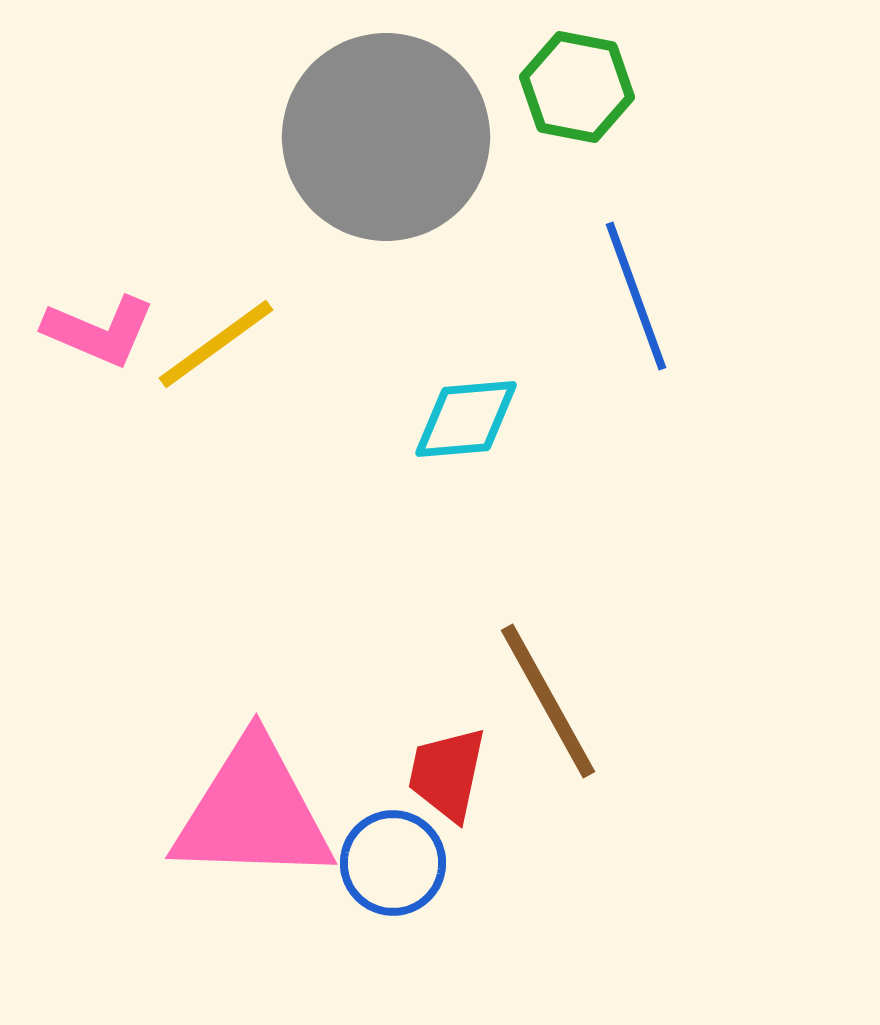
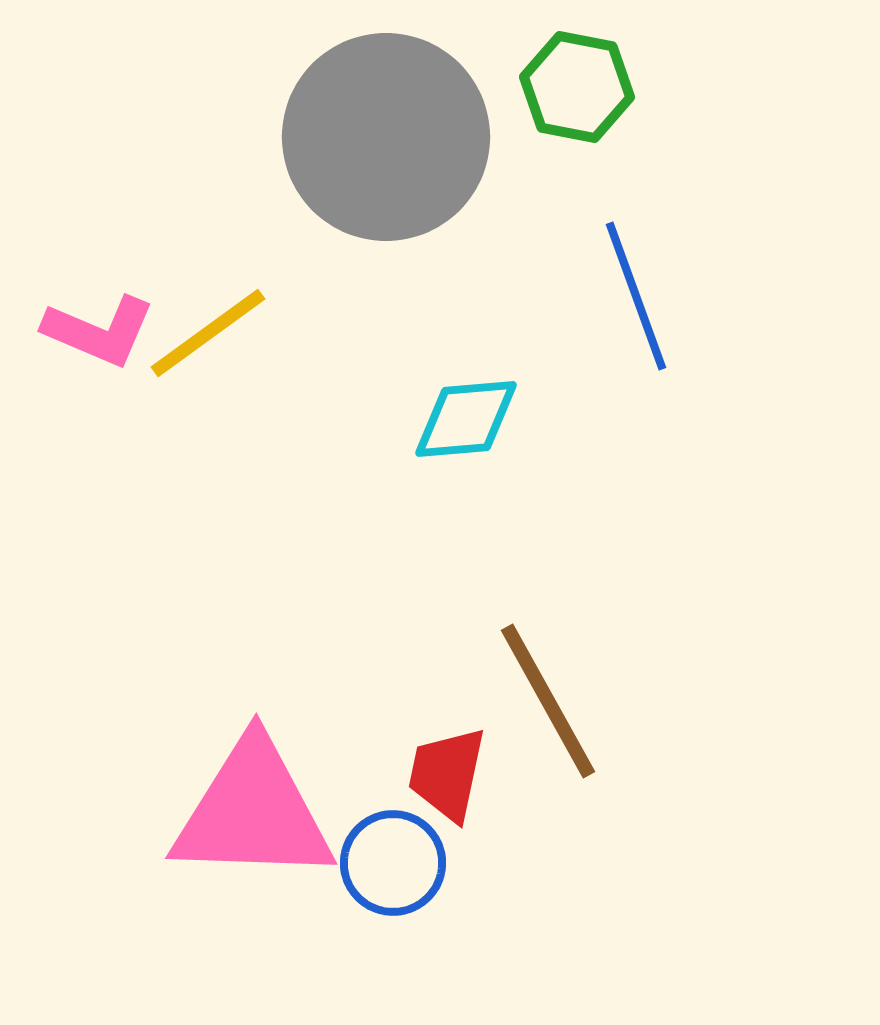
yellow line: moved 8 px left, 11 px up
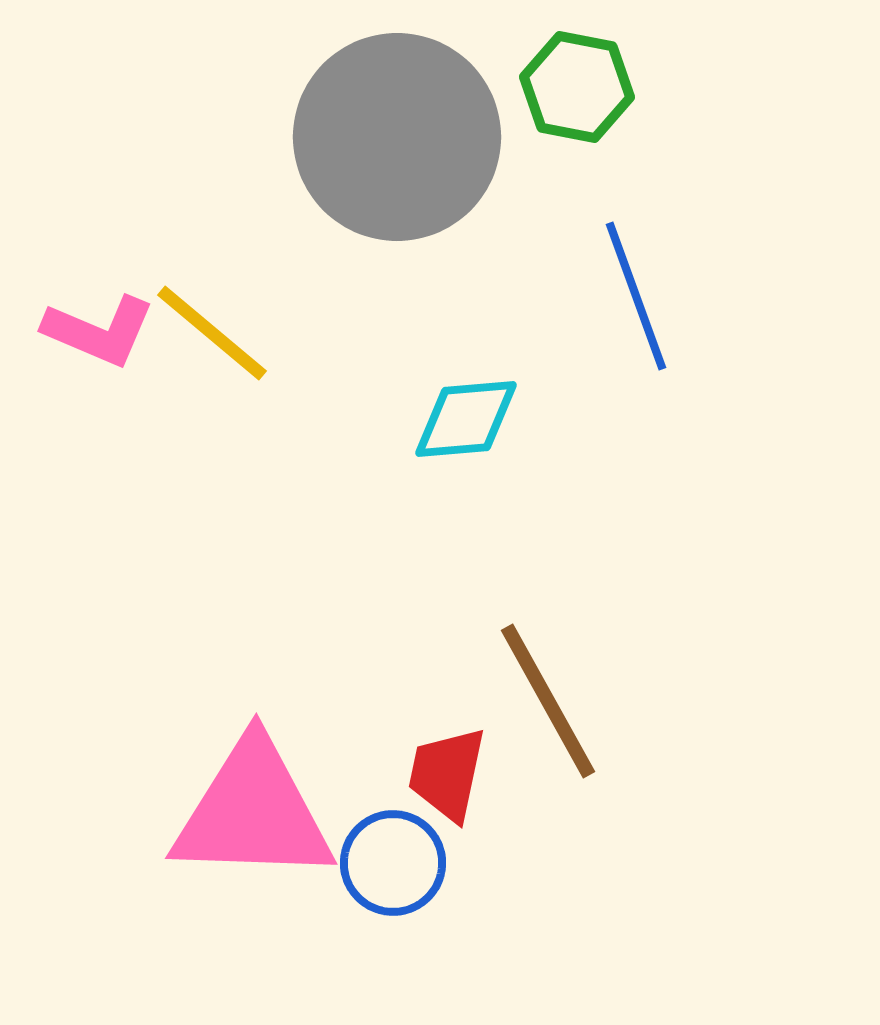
gray circle: moved 11 px right
yellow line: moved 4 px right; rotated 76 degrees clockwise
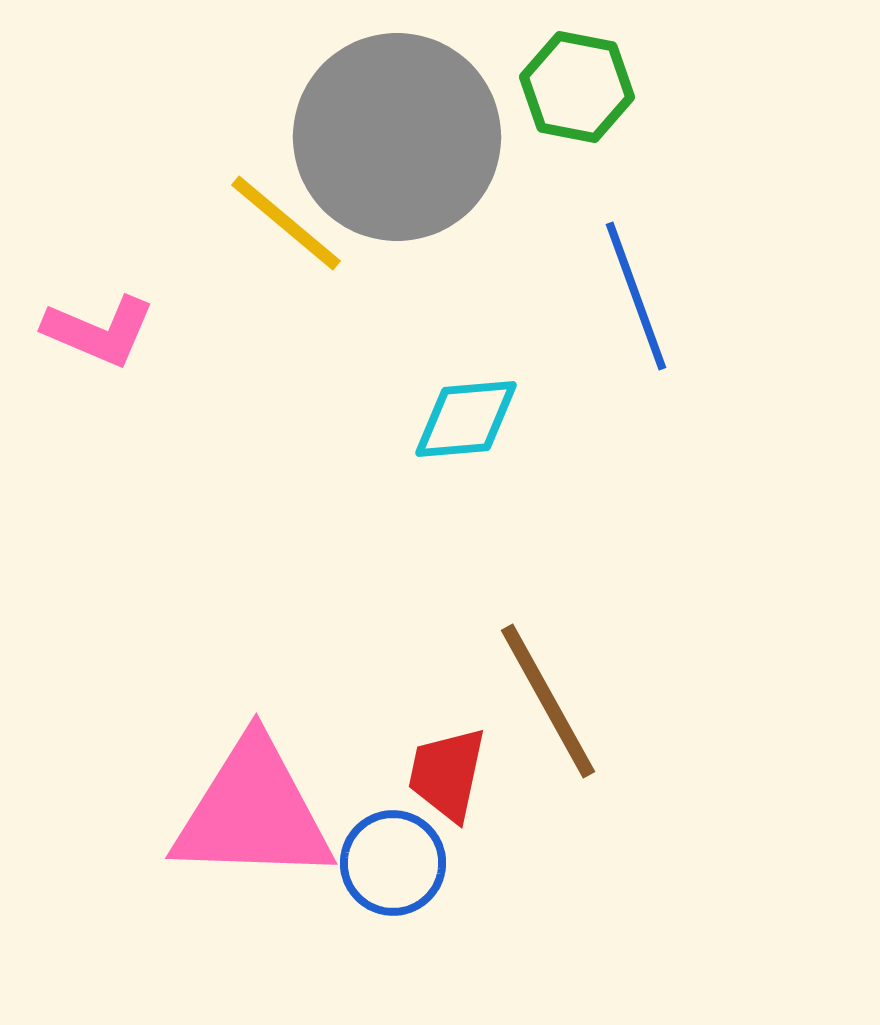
yellow line: moved 74 px right, 110 px up
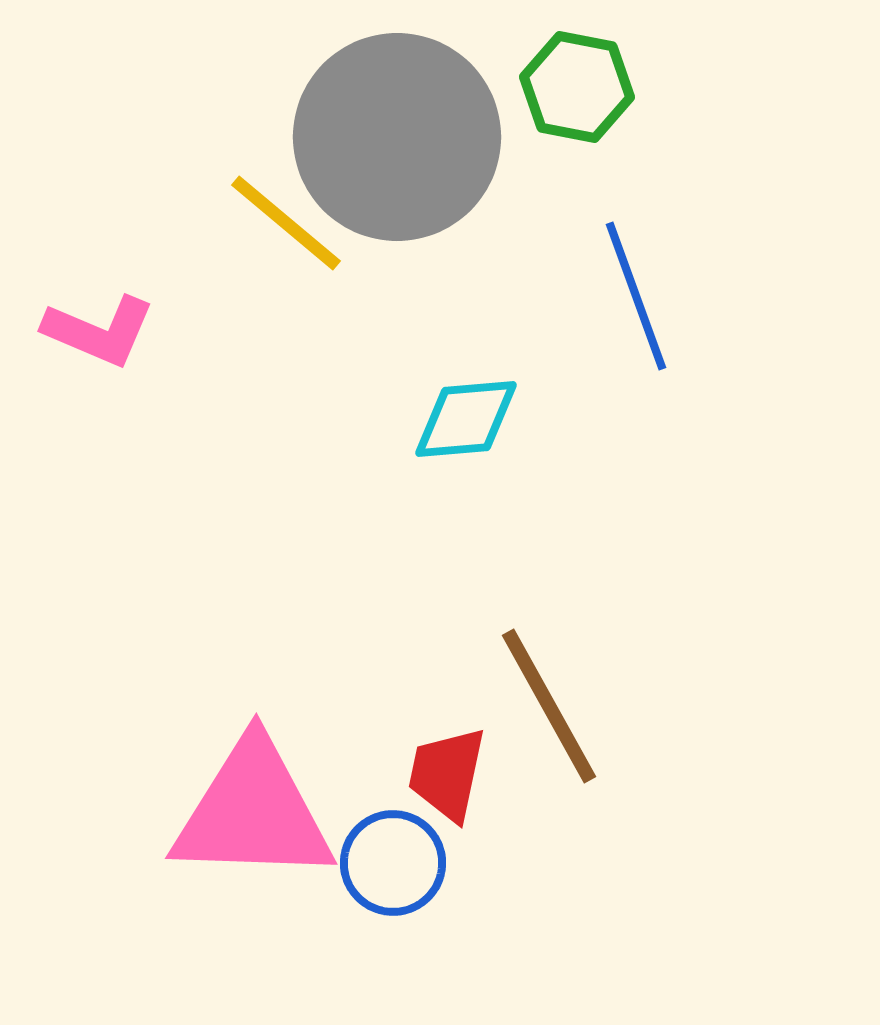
brown line: moved 1 px right, 5 px down
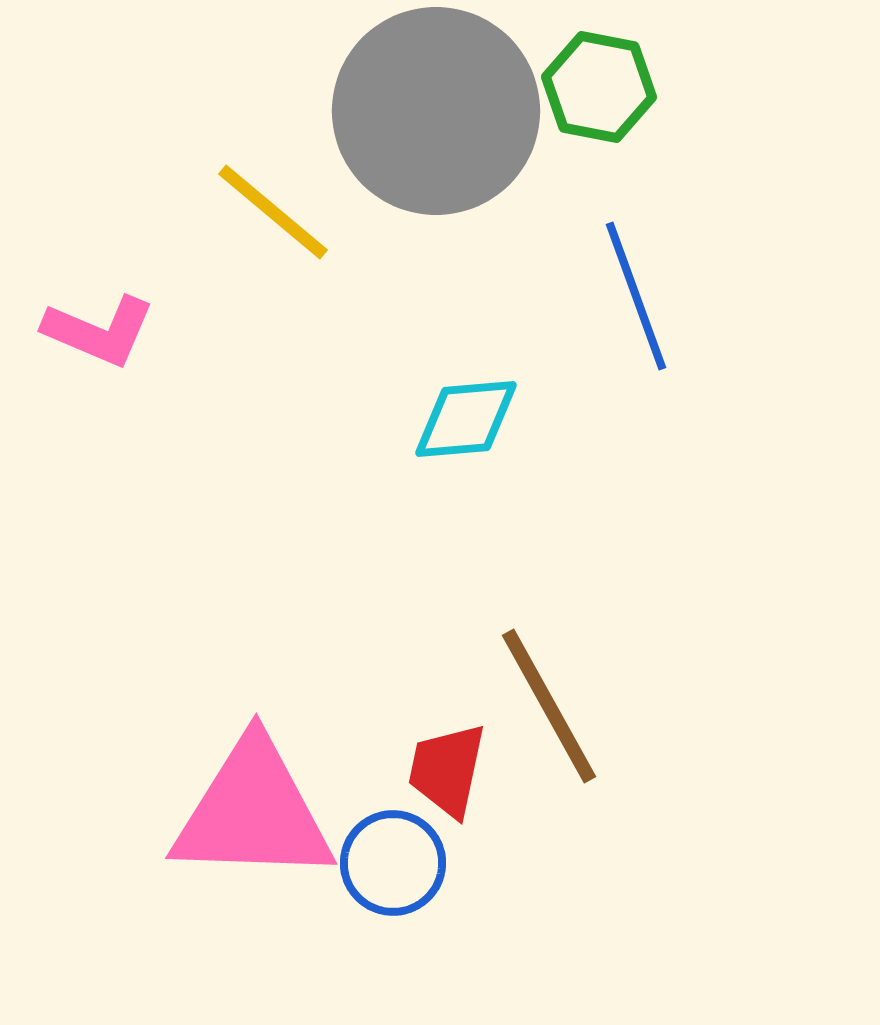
green hexagon: moved 22 px right
gray circle: moved 39 px right, 26 px up
yellow line: moved 13 px left, 11 px up
red trapezoid: moved 4 px up
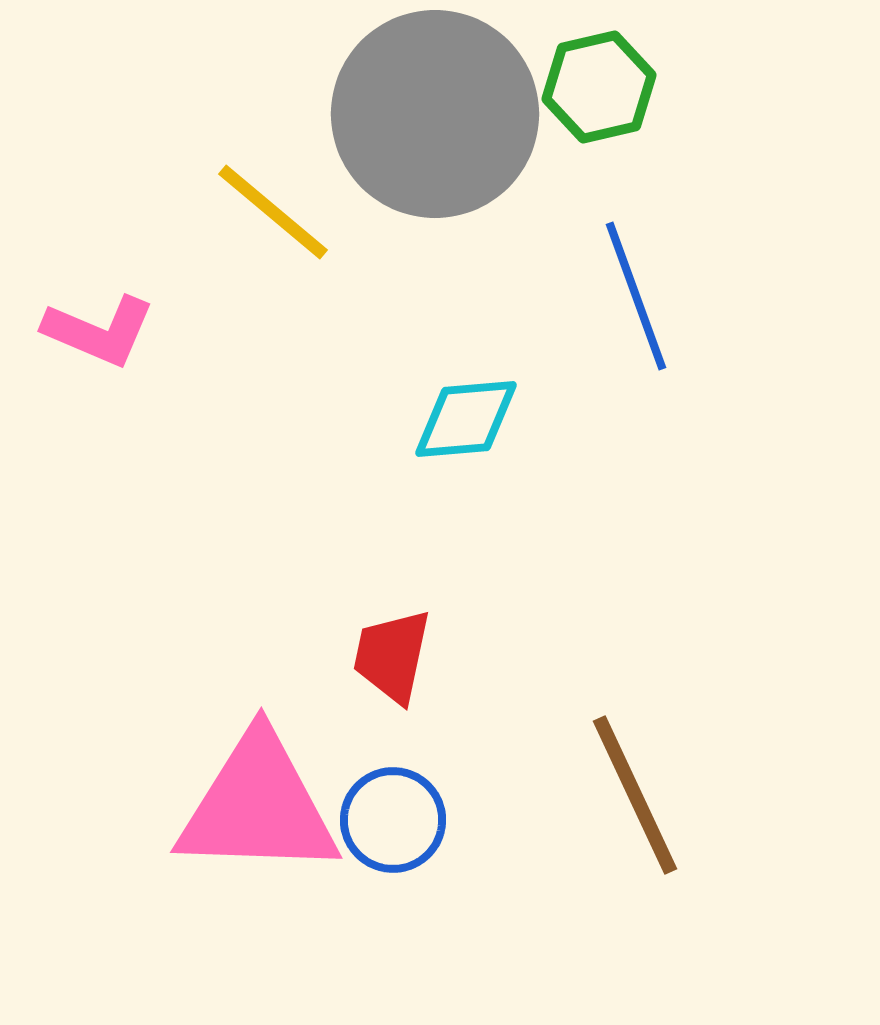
green hexagon: rotated 24 degrees counterclockwise
gray circle: moved 1 px left, 3 px down
brown line: moved 86 px right, 89 px down; rotated 4 degrees clockwise
red trapezoid: moved 55 px left, 114 px up
pink triangle: moved 5 px right, 6 px up
blue circle: moved 43 px up
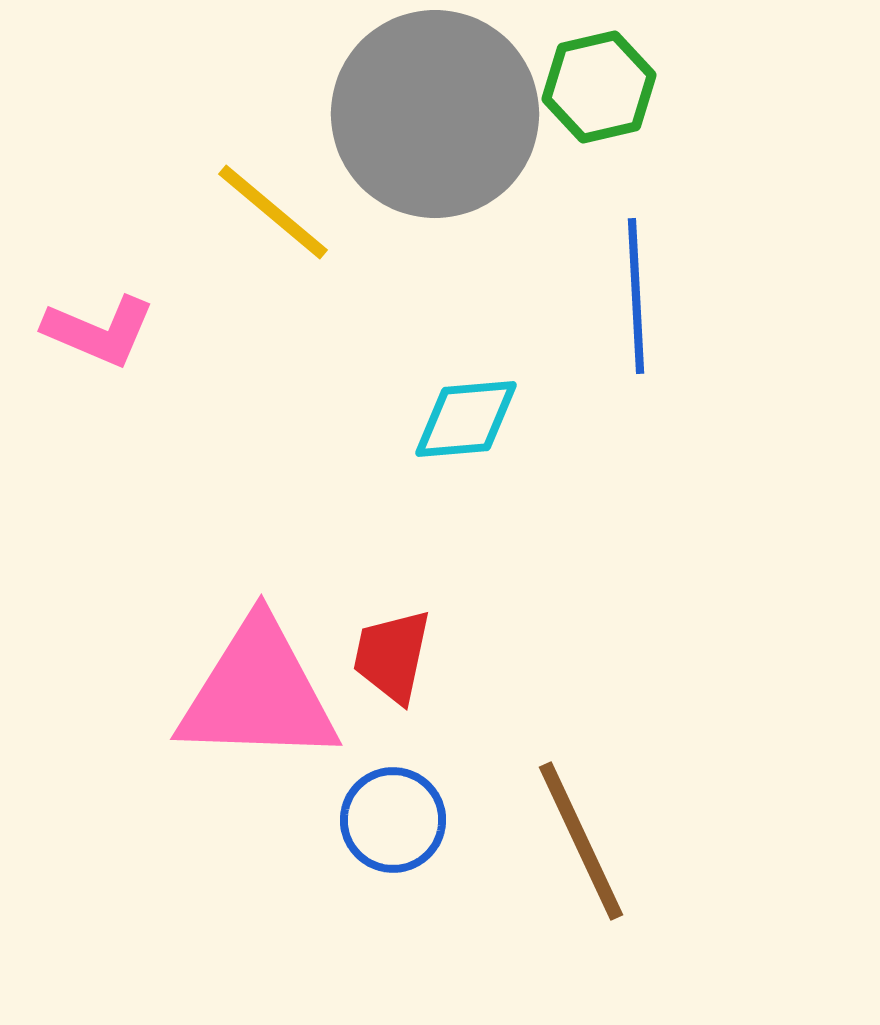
blue line: rotated 17 degrees clockwise
brown line: moved 54 px left, 46 px down
pink triangle: moved 113 px up
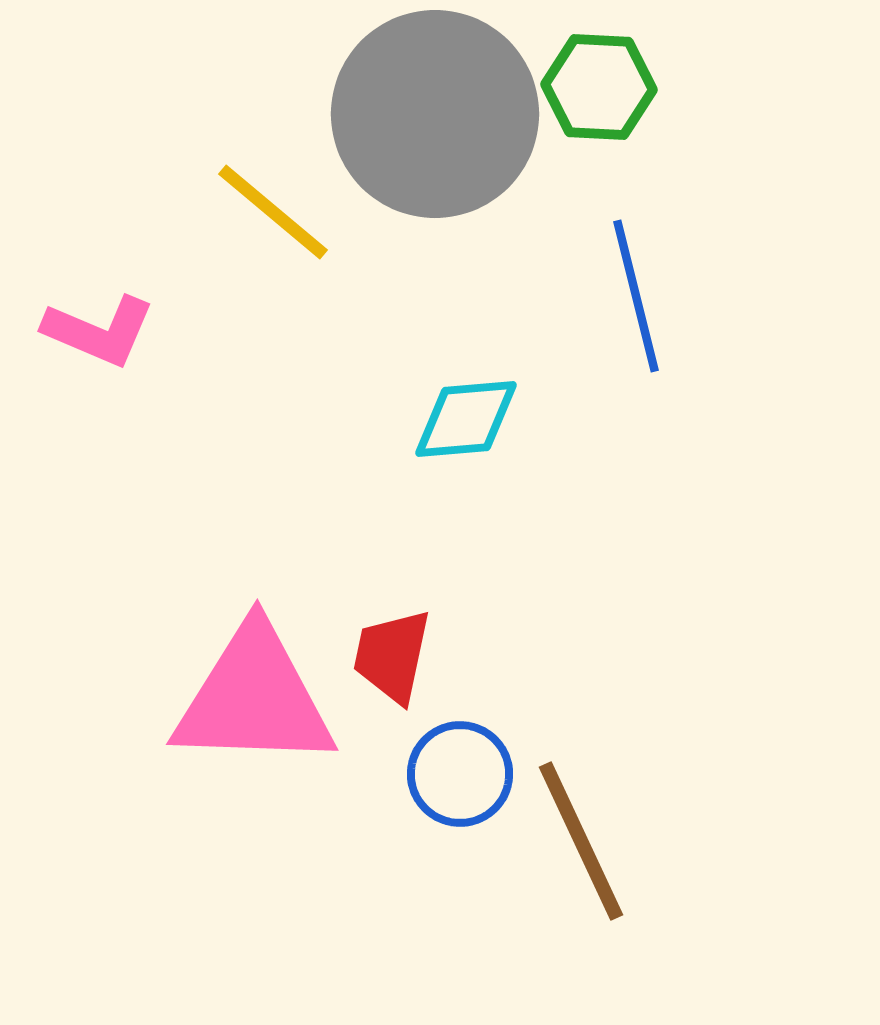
green hexagon: rotated 16 degrees clockwise
blue line: rotated 11 degrees counterclockwise
pink triangle: moved 4 px left, 5 px down
blue circle: moved 67 px right, 46 px up
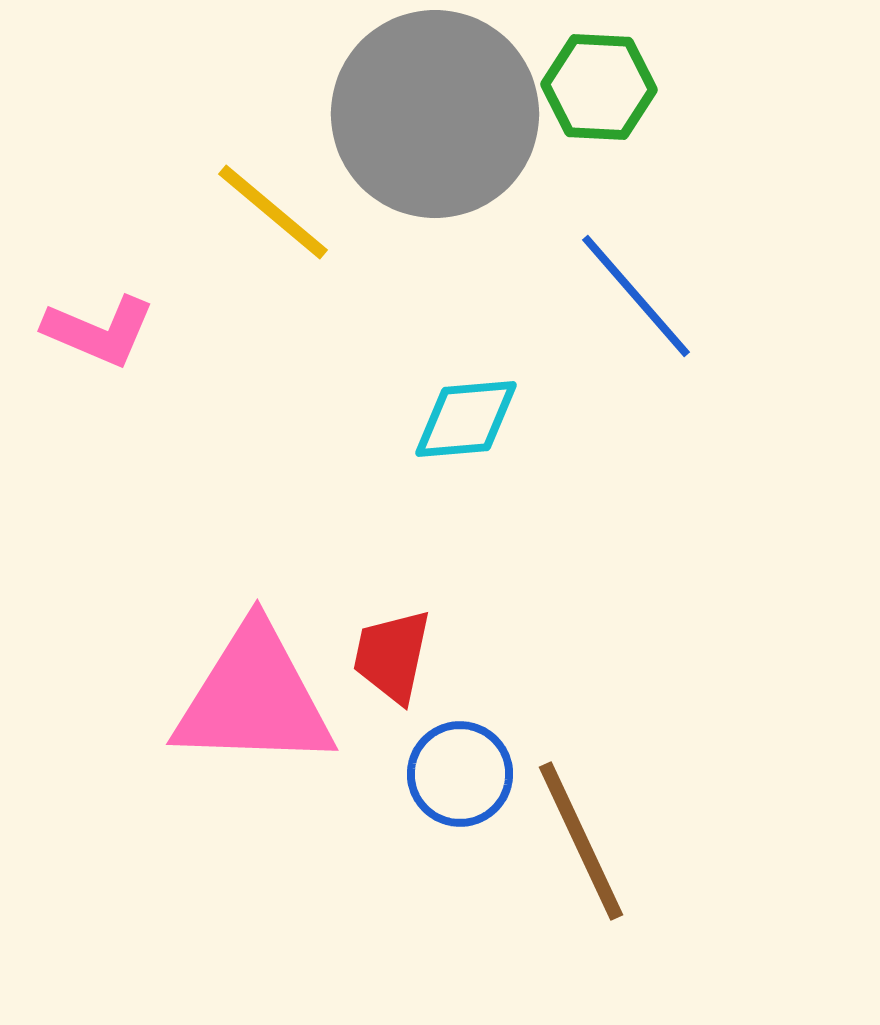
blue line: rotated 27 degrees counterclockwise
